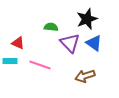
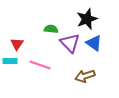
green semicircle: moved 2 px down
red triangle: moved 1 px left, 1 px down; rotated 40 degrees clockwise
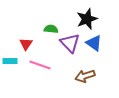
red triangle: moved 9 px right
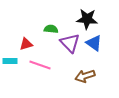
black star: rotated 25 degrees clockwise
red triangle: rotated 40 degrees clockwise
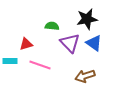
black star: rotated 15 degrees counterclockwise
green semicircle: moved 1 px right, 3 px up
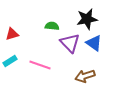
red triangle: moved 14 px left, 10 px up
cyan rectangle: rotated 32 degrees counterclockwise
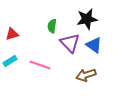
green semicircle: rotated 88 degrees counterclockwise
blue triangle: moved 2 px down
brown arrow: moved 1 px right, 1 px up
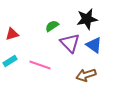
green semicircle: rotated 48 degrees clockwise
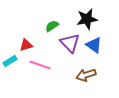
red triangle: moved 14 px right, 11 px down
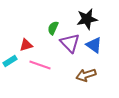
green semicircle: moved 1 px right, 2 px down; rotated 32 degrees counterclockwise
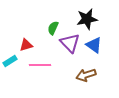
pink line: rotated 20 degrees counterclockwise
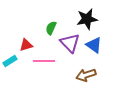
green semicircle: moved 2 px left
pink line: moved 4 px right, 4 px up
